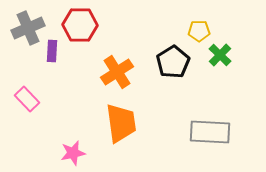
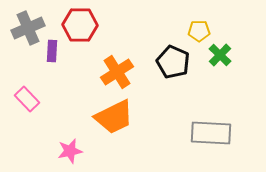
black pentagon: rotated 16 degrees counterclockwise
orange trapezoid: moved 7 px left, 6 px up; rotated 72 degrees clockwise
gray rectangle: moved 1 px right, 1 px down
pink star: moved 3 px left, 2 px up
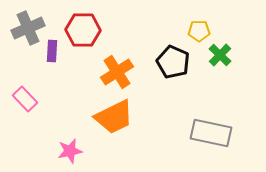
red hexagon: moved 3 px right, 5 px down
pink rectangle: moved 2 px left
gray rectangle: rotated 9 degrees clockwise
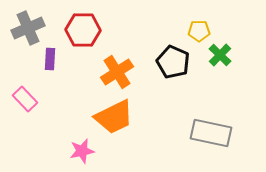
purple rectangle: moved 2 px left, 8 px down
pink star: moved 12 px right
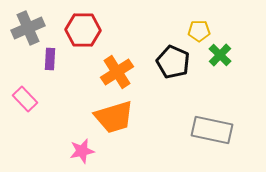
orange trapezoid: rotated 9 degrees clockwise
gray rectangle: moved 1 px right, 3 px up
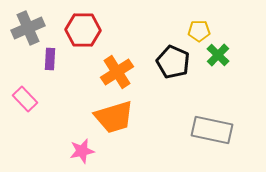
green cross: moved 2 px left
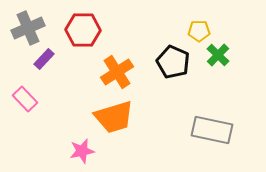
purple rectangle: moved 6 px left; rotated 40 degrees clockwise
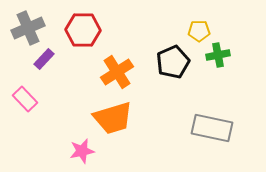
green cross: rotated 35 degrees clockwise
black pentagon: rotated 24 degrees clockwise
orange trapezoid: moved 1 px left, 1 px down
gray rectangle: moved 2 px up
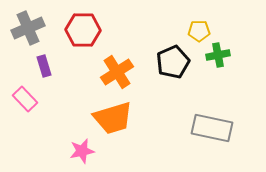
purple rectangle: moved 7 px down; rotated 60 degrees counterclockwise
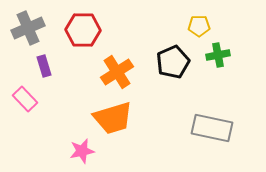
yellow pentagon: moved 5 px up
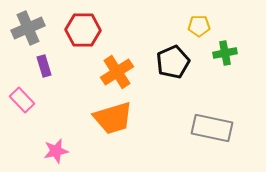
green cross: moved 7 px right, 2 px up
pink rectangle: moved 3 px left, 1 px down
pink star: moved 26 px left
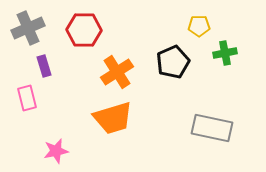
red hexagon: moved 1 px right
pink rectangle: moved 5 px right, 2 px up; rotated 30 degrees clockwise
